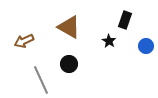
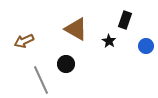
brown triangle: moved 7 px right, 2 px down
black circle: moved 3 px left
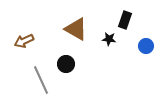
black star: moved 2 px up; rotated 24 degrees counterclockwise
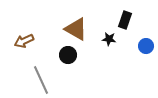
black circle: moved 2 px right, 9 px up
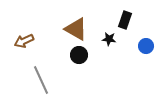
black circle: moved 11 px right
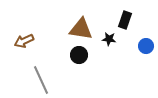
brown triangle: moved 5 px right; rotated 20 degrees counterclockwise
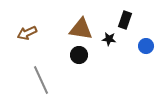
brown arrow: moved 3 px right, 8 px up
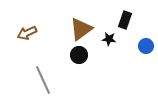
brown triangle: rotated 45 degrees counterclockwise
gray line: moved 2 px right
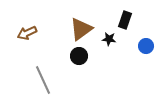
black circle: moved 1 px down
